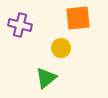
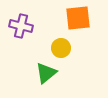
purple cross: moved 1 px right, 1 px down
green triangle: moved 5 px up
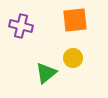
orange square: moved 3 px left, 2 px down
yellow circle: moved 12 px right, 10 px down
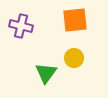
yellow circle: moved 1 px right
green triangle: rotated 15 degrees counterclockwise
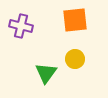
yellow circle: moved 1 px right, 1 px down
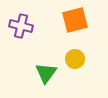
orange square: rotated 8 degrees counterclockwise
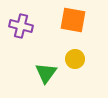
orange square: moved 2 px left; rotated 24 degrees clockwise
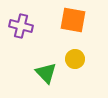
green triangle: rotated 20 degrees counterclockwise
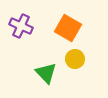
orange square: moved 5 px left, 8 px down; rotated 20 degrees clockwise
purple cross: rotated 10 degrees clockwise
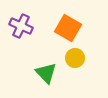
yellow circle: moved 1 px up
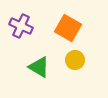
yellow circle: moved 2 px down
green triangle: moved 7 px left, 6 px up; rotated 15 degrees counterclockwise
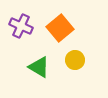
orange square: moved 8 px left; rotated 20 degrees clockwise
